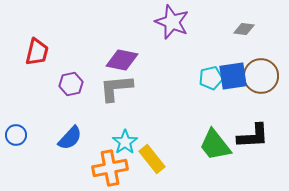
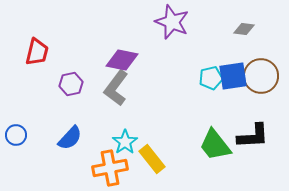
gray L-shape: rotated 48 degrees counterclockwise
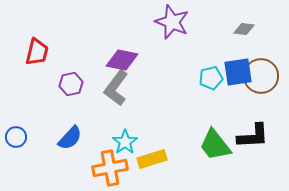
blue square: moved 5 px right, 4 px up
blue circle: moved 2 px down
yellow rectangle: rotated 68 degrees counterclockwise
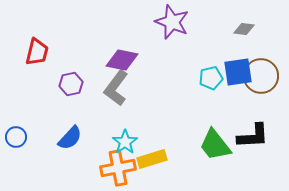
orange cross: moved 8 px right
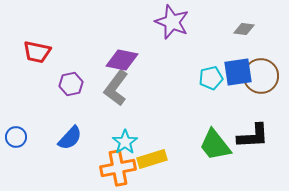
red trapezoid: rotated 88 degrees clockwise
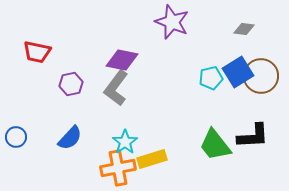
blue square: rotated 24 degrees counterclockwise
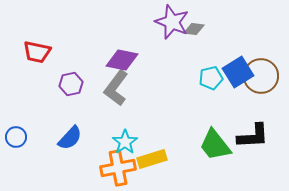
gray diamond: moved 50 px left
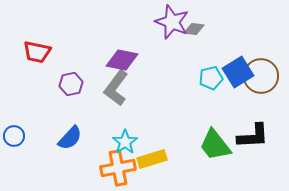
blue circle: moved 2 px left, 1 px up
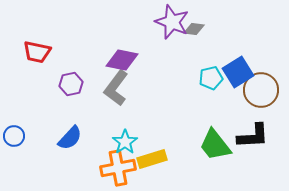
brown circle: moved 14 px down
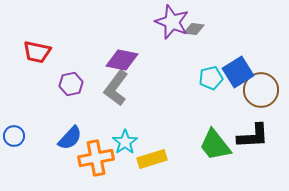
orange cross: moved 22 px left, 10 px up
